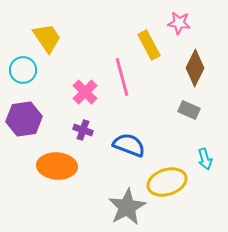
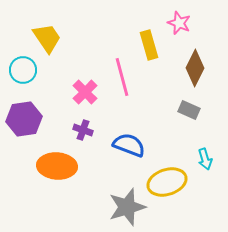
pink star: rotated 15 degrees clockwise
yellow rectangle: rotated 12 degrees clockwise
gray star: rotated 12 degrees clockwise
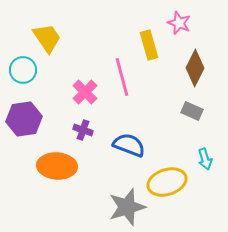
gray rectangle: moved 3 px right, 1 px down
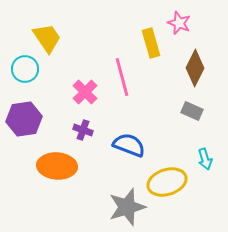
yellow rectangle: moved 2 px right, 2 px up
cyan circle: moved 2 px right, 1 px up
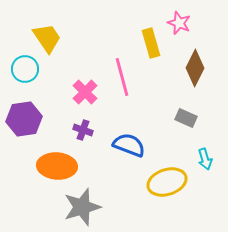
gray rectangle: moved 6 px left, 7 px down
gray star: moved 45 px left
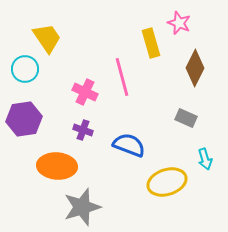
pink cross: rotated 20 degrees counterclockwise
